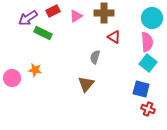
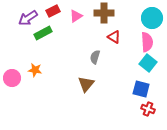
green rectangle: rotated 54 degrees counterclockwise
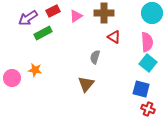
cyan circle: moved 5 px up
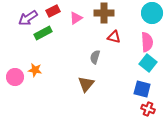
pink triangle: moved 2 px down
red triangle: rotated 16 degrees counterclockwise
pink circle: moved 3 px right, 1 px up
blue square: moved 1 px right
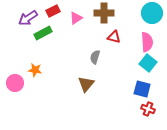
pink circle: moved 6 px down
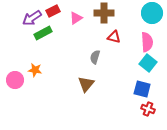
purple arrow: moved 4 px right
pink circle: moved 3 px up
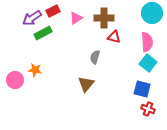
brown cross: moved 5 px down
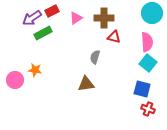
red rectangle: moved 1 px left
brown triangle: rotated 42 degrees clockwise
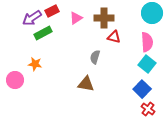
cyan square: moved 1 px left, 1 px down
orange star: moved 6 px up
brown triangle: rotated 18 degrees clockwise
blue square: rotated 30 degrees clockwise
red cross: rotated 16 degrees clockwise
